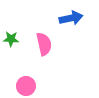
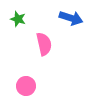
blue arrow: rotated 30 degrees clockwise
green star: moved 7 px right, 20 px up; rotated 14 degrees clockwise
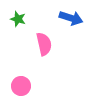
pink circle: moved 5 px left
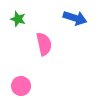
blue arrow: moved 4 px right
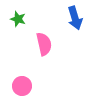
blue arrow: rotated 55 degrees clockwise
pink circle: moved 1 px right
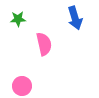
green star: rotated 21 degrees counterclockwise
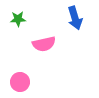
pink semicircle: rotated 90 degrees clockwise
pink circle: moved 2 px left, 4 px up
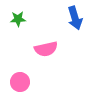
pink semicircle: moved 2 px right, 5 px down
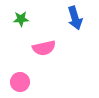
green star: moved 3 px right
pink semicircle: moved 2 px left, 1 px up
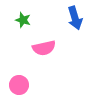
green star: moved 2 px right, 1 px down; rotated 21 degrees clockwise
pink circle: moved 1 px left, 3 px down
